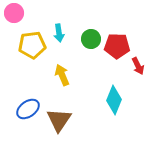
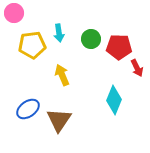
red pentagon: moved 2 px right, 1 px down
red arrow: moved 1 px left, 2 px down
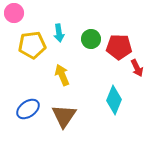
brown triangle: moved 5 px right, 4 px up
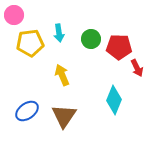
pink circle: moved 2 px down
yellow pentagon: moved 2 px left, 2 px up
blue ellipse: moved 1 px left, 2 px down
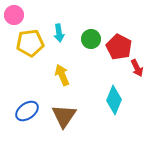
red pentagon: rotated 25 degrees clockwise
